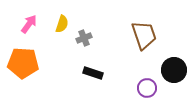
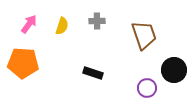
yellow semicircle: moved 2 px down
gray cross: moved 13 px right, 17 px up; rotated 21 degrees clockwise
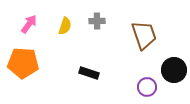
yellow semicircle: moved 3 px right
black rectangle: moved 4 px left
purple circle: moved 1 px up
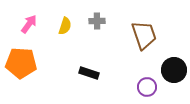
orange pentagon: moved 2 px left
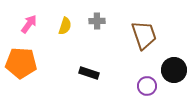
purple circle: moved 1 px up
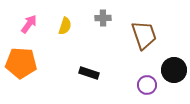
gray cross: moved 6 px right, 3 px up
purple circle: moved 1 px up
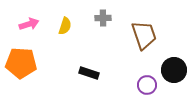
pink arrow: rotated 36 degrees clockwise
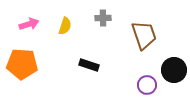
orange pentagon: moved 1 px right, 1 px down
black rectangle: moved 8 px up
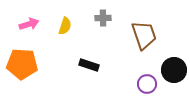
purple circle: moved 1 px up
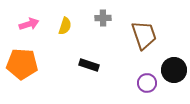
purple circle: moved 1 px up
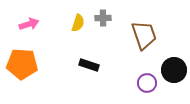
yellow semicircle: moved 13 px right, 3 px up
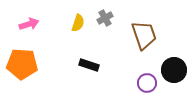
gray cross: moved 2 px right; rotated 28 degrees counterclockwise
